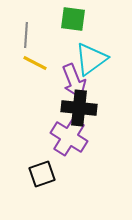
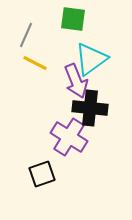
gray line: rotated 20 degrees clockwise
purple arrow: moved 2 px right
black cross: moved 11 px right
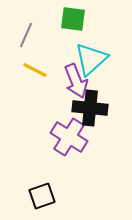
cyan triangle: rotated 6 degrees counterclockwise
yellow line: moved 7 px down
black square: moved 22 px down
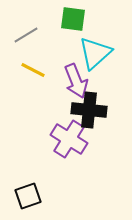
gray line: rotated 35 degrees clockwise
cyan triangle: moved 4 px right, 6 px up
yellow line: moved 2 px left
black cross: moved 1 px left, 2 px down
purple cross: moved 2 px down
black square: moved 14 px left
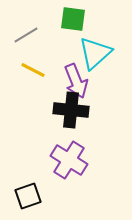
black cross: moved 18 px left
purple cross: moved 21 px down
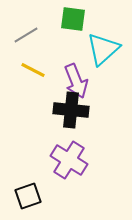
cyan triangle: moved 8 px right, 4 px up
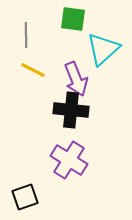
gray line: rotated 60 degrees counterclockwise
purple arrow: moved 2 px up
black square: moved 3 px left, 1 px down
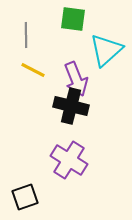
cyan triangle: moved 3 px right, 1 px down
black cross: moved 4 px up; rotated 8 degrees clockwise
